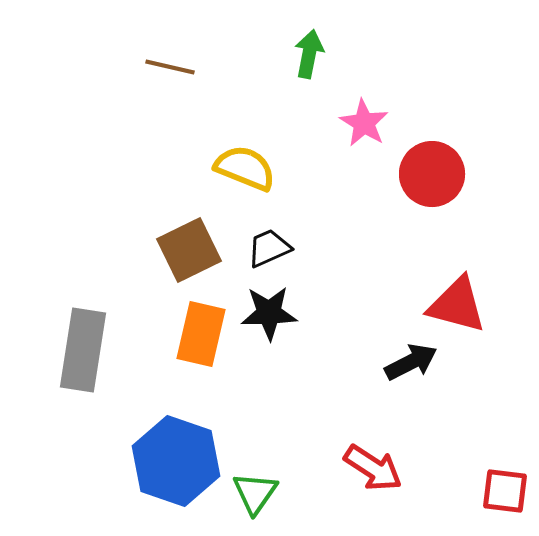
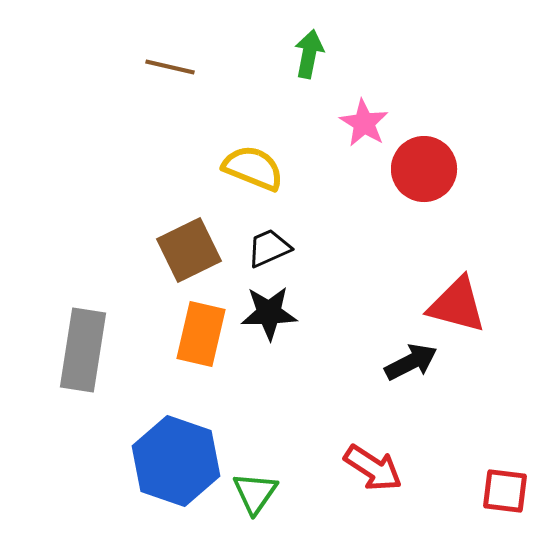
yellow semicircle: moved 8 px right
red circle: moved 8 px left, 5 px up
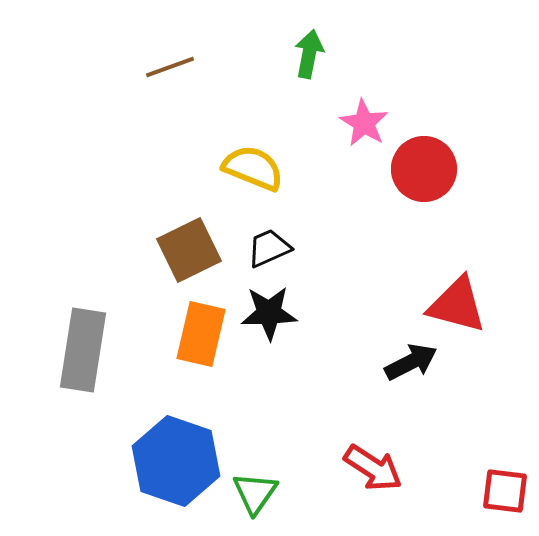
brown line: rotated 33 degrees counterclockwise
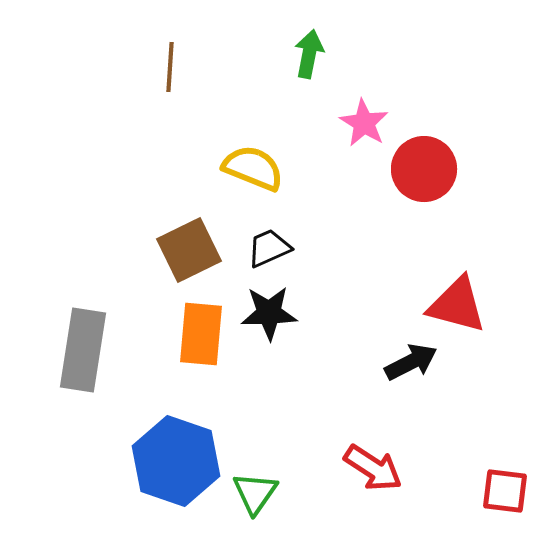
brown line: rotated 66 degrees counterclockwise
orange rectangle: rotated 8 degrees counterclockwise
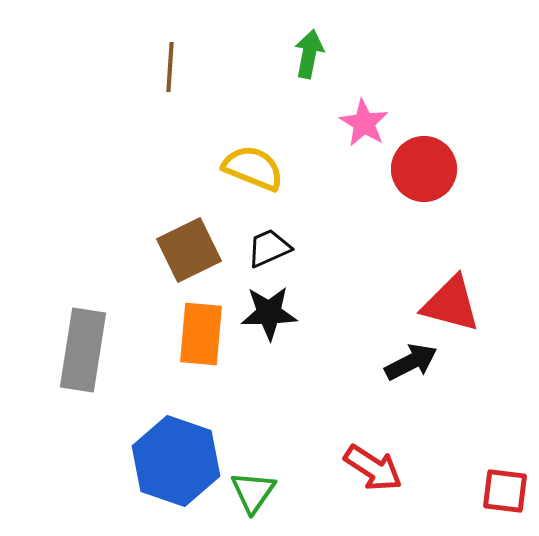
red triangle: moved 6 px left, 1 px up
green triangle: moved 2 px left, 1 px up
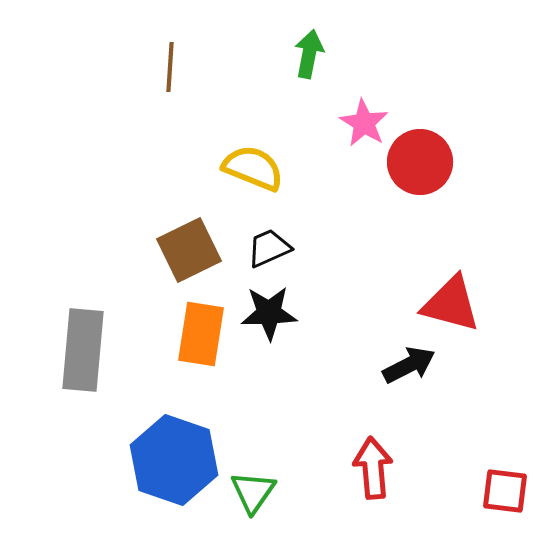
red circle: moved 4 px left, 7 px up
orange rectangle: rotated 4 degrees clockwise
gray rectangle: rotated 4 degrees counterclockwise
black arrow: moved 2 px left, 3 px down
blue hexagon: moved 2 px left, 1 px up
red arrow: rotated 128 degrees counterclockwise
